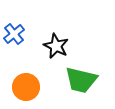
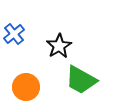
black star: moved 3 px right; rotated 15 degrees clockwise
green trapezoid: rotated 16 degrees clockwise
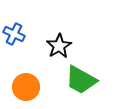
blue cross: rotated 25 degrees counterclockwise
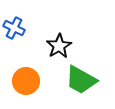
blue cross: moved 6 px up
orange circle: moved 6 px up
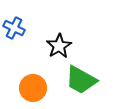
orange circle: moved 7 px right, 7 px down
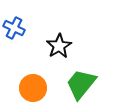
green trapezoid: moved 4 px down; rotated 100 degrees clockwise
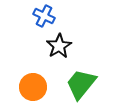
blue cross: moved 30 px right, 12 px up
orange circle: moved 1 px up
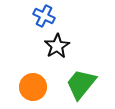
black star: moved 2 px left
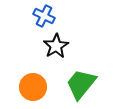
black star: moved 1 px left
